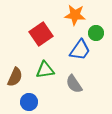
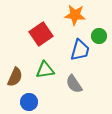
green circle: moved 3 px right, 3 px down
blue trapezoid: rotated 20 degrees counterclockwise
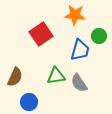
green triangle: moved 11 px right, 6 px down
gray semicircle: moved 5 px right, 1 px up
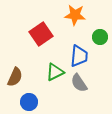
green circle: moved 1 px right, 1 px down
blue trapezoid: moved 1 px left, 6 px down; rotated 10 degrees counterclockwise
green triangle: moved 1 px left, 4 px up; rotated 18 degrees counterclockwise
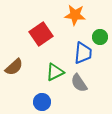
blue trapezoid: moved 4 px right, 3 px up
brown semicircle: moved 1 px left, 10 px up; rotated 24 degrees clockwise
blue circle: moved 13 px right
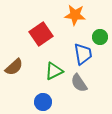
blue trapezoid: moved 1 px down; rotated 15 degrees counterclockwise
green triangle: moved 1 px left, 1 px up
blue circle: moved 1 px right
